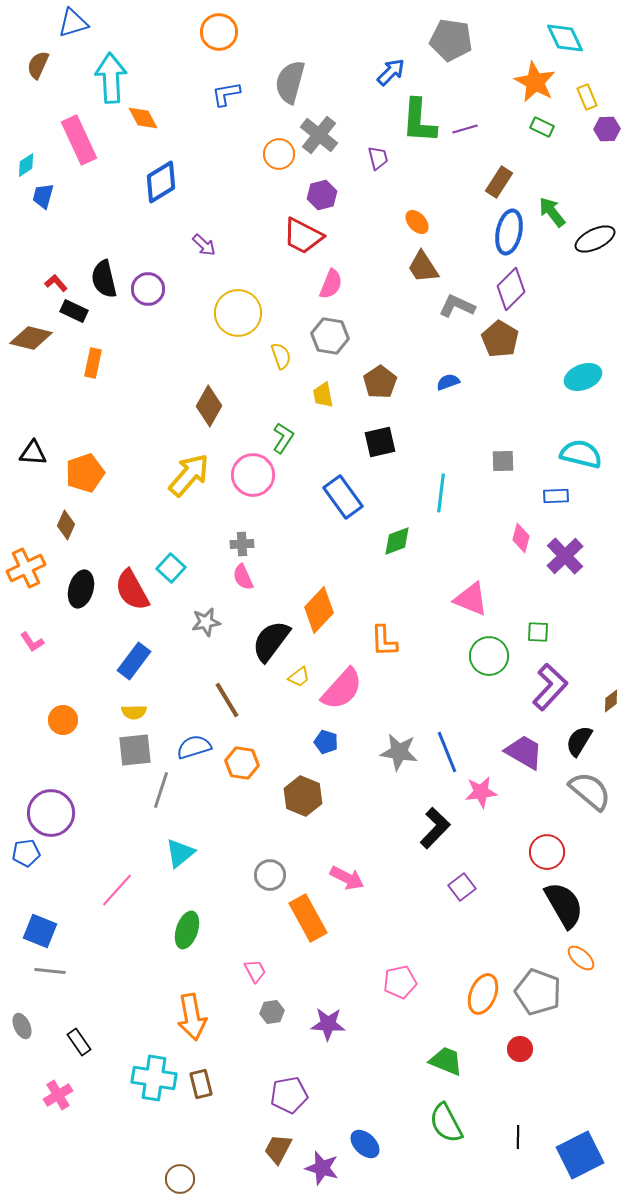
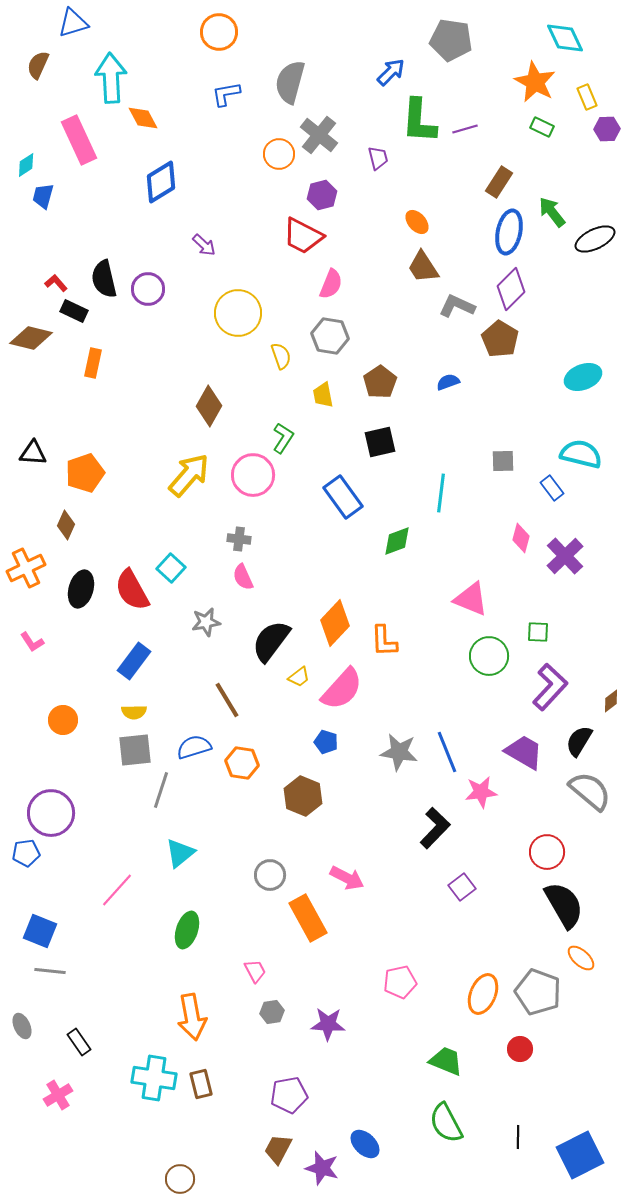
blue rectangle at (556, 496): moved 4 px left, 8 px up; rotated 55 degrees clockwise
gray cross at (242, 544): moved 3 px left, 5 px up; rotated 10 degrees clockwise
orange diamond at (319, 610): moved 16 px right, 13 px down
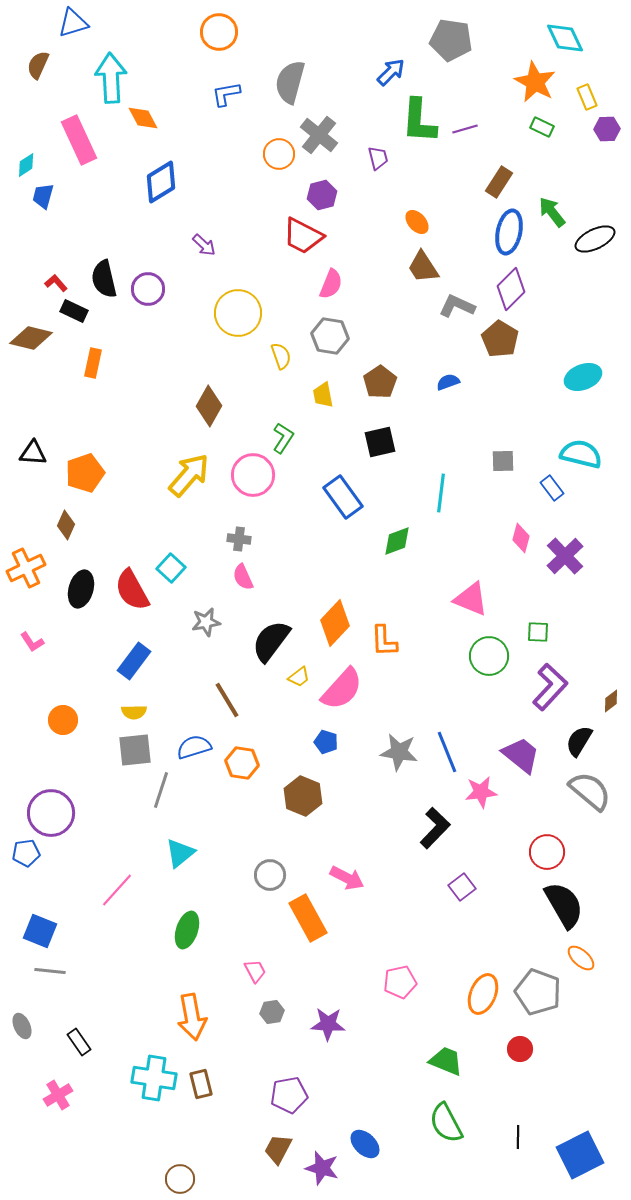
purple trapezoid at (524, 752): moved 3 px left, 3 px down; rotated 9 degrees clockwise
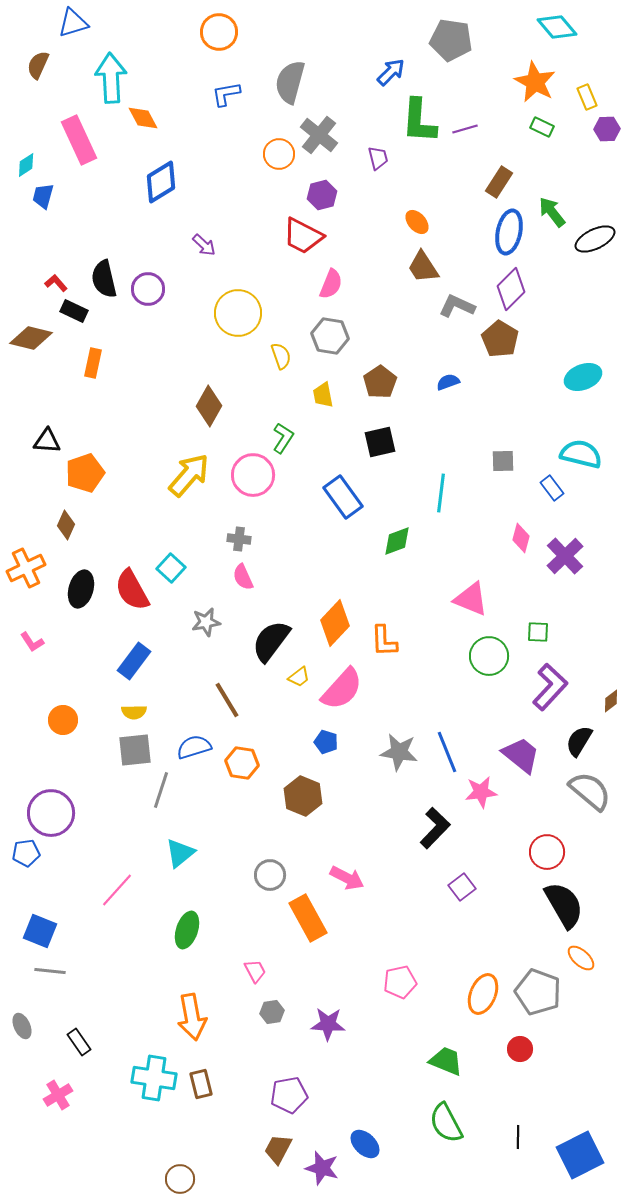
cyan diamond at (565, 38): moved 8 px left, 11 px up; rotated 15 degrees counterclockwise
black triangle at (33, 453): moved 14 px right, 12 px up
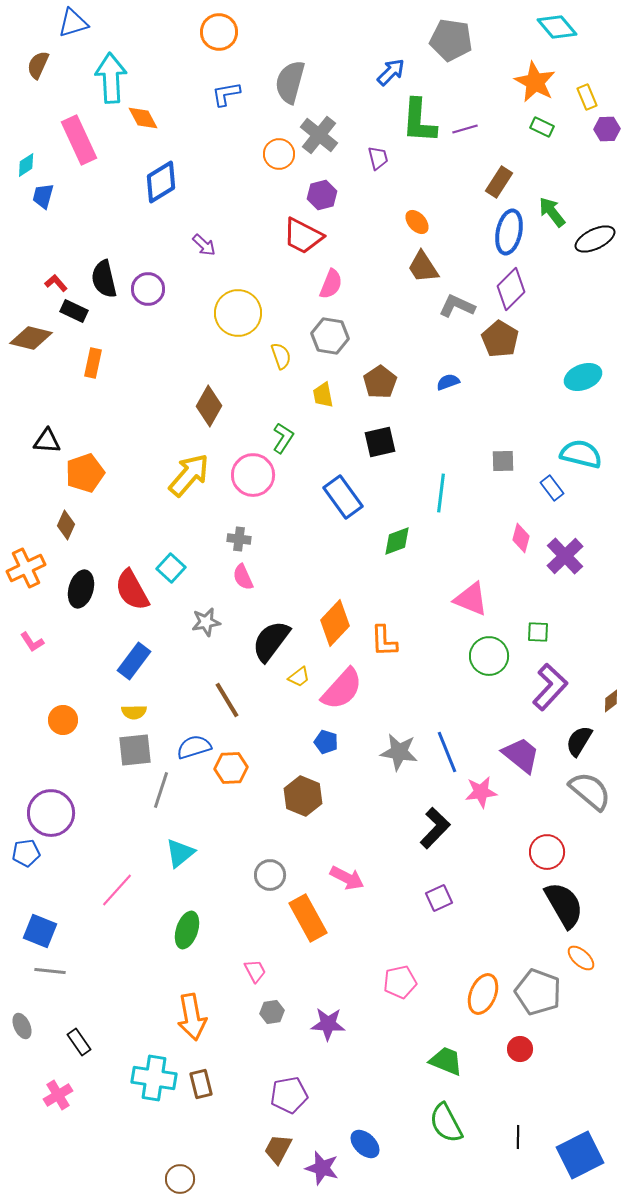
orange hexagon at (242, 763): moved 11 px left, 5 px down; rotated 12 degrees counterclockwise
purple square at (462, 887): moved 23 px left, 11 px down; rotated 12 degrees clockwise
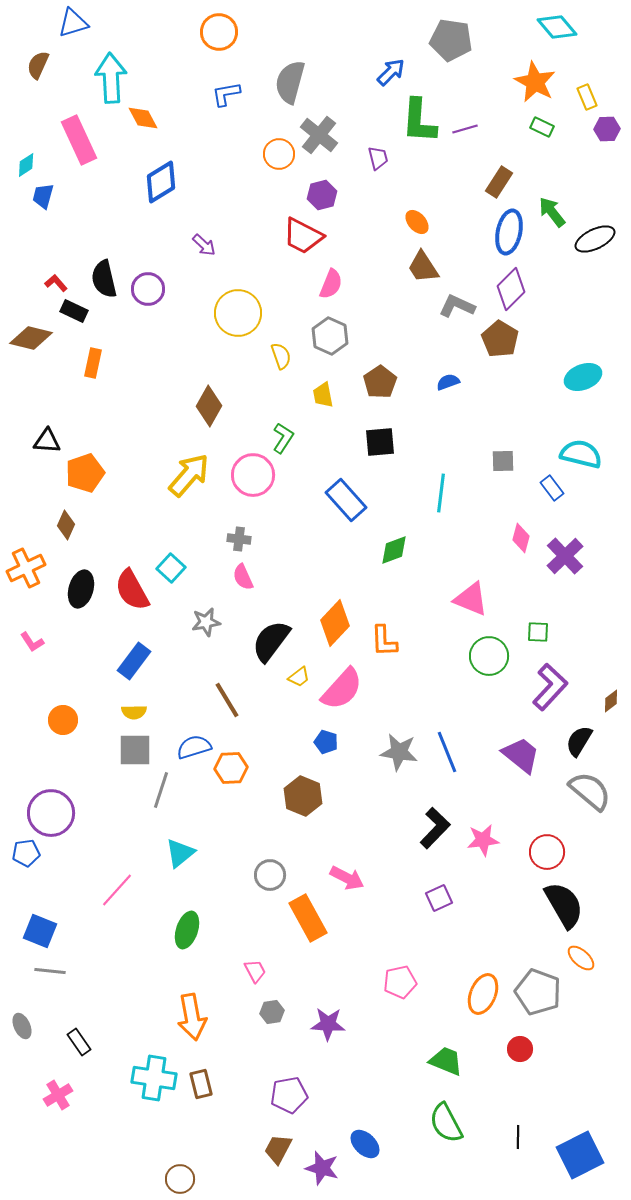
gray hexagon at (330, 336): rotated 15 degrees clockwise
black square at (380, 442): rotated 8 degrees clockwise
blue rectangle at (343, 497): moved 3 px right, 3 px down; rotated 6 degrees counterclockwise
green diamond at (397, 541): moved 3 px left, 9 px down
gray square at (135, 750): rotated 6 degrees clockwise
pink star at (481, 792): moved 2 px right, 48 px down
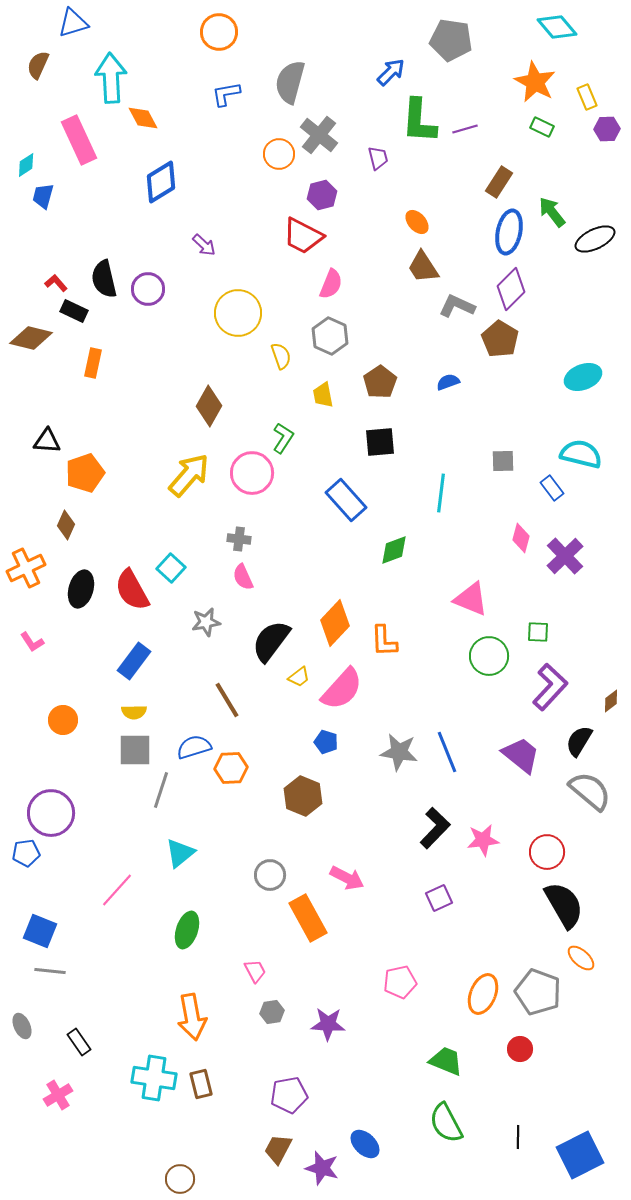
pink circle at (253, 475): moved 1 px left, 2 px up
